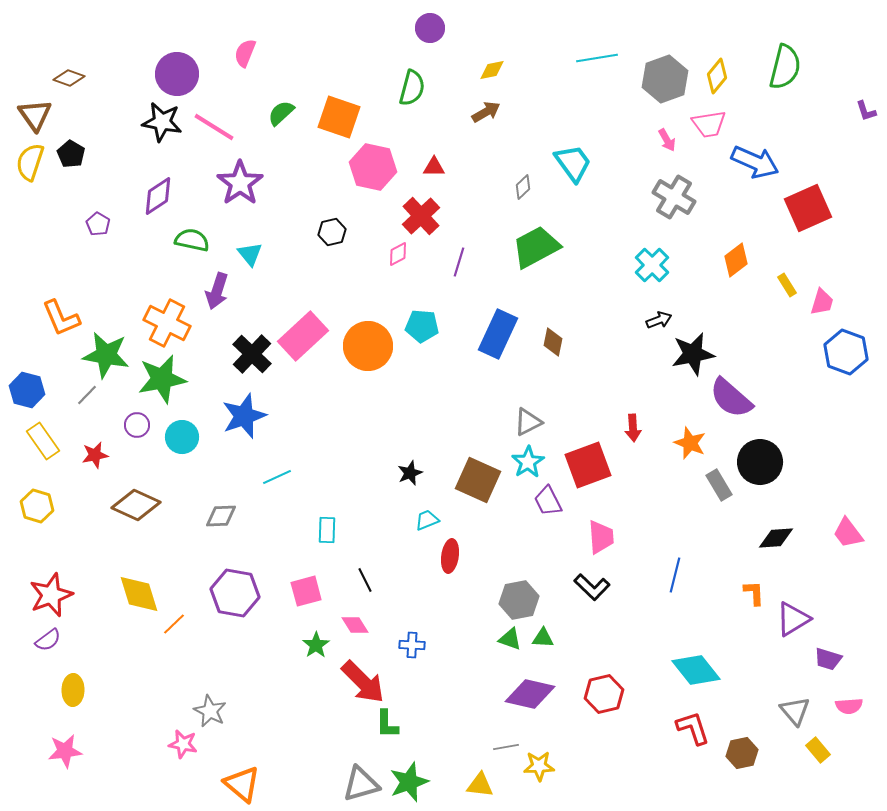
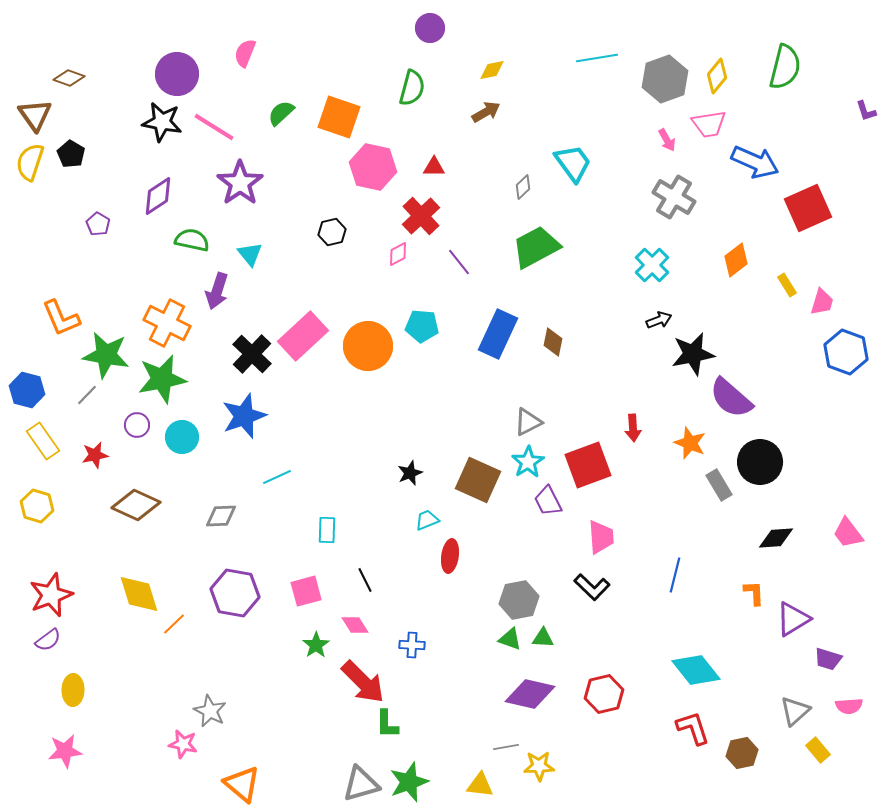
purple line at (459, 262): rotated 56 degrees counterclockwise
gray triangle at (795, 711): rotated 28 degrees clockwise
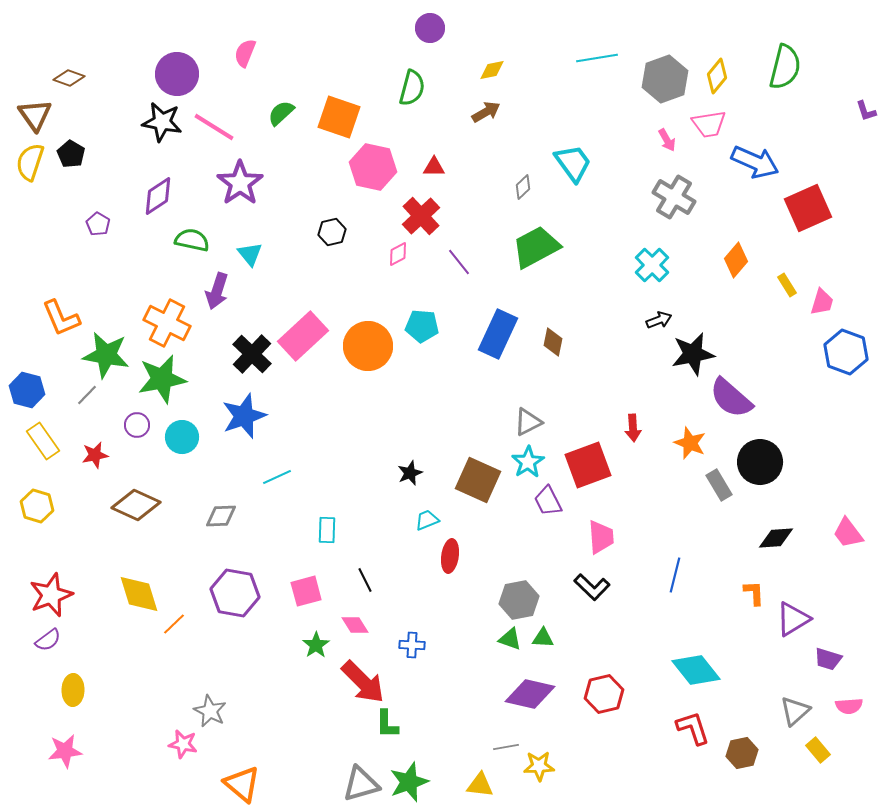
orange diamond at (736, 260): rotated 12 degrees counterclockwise
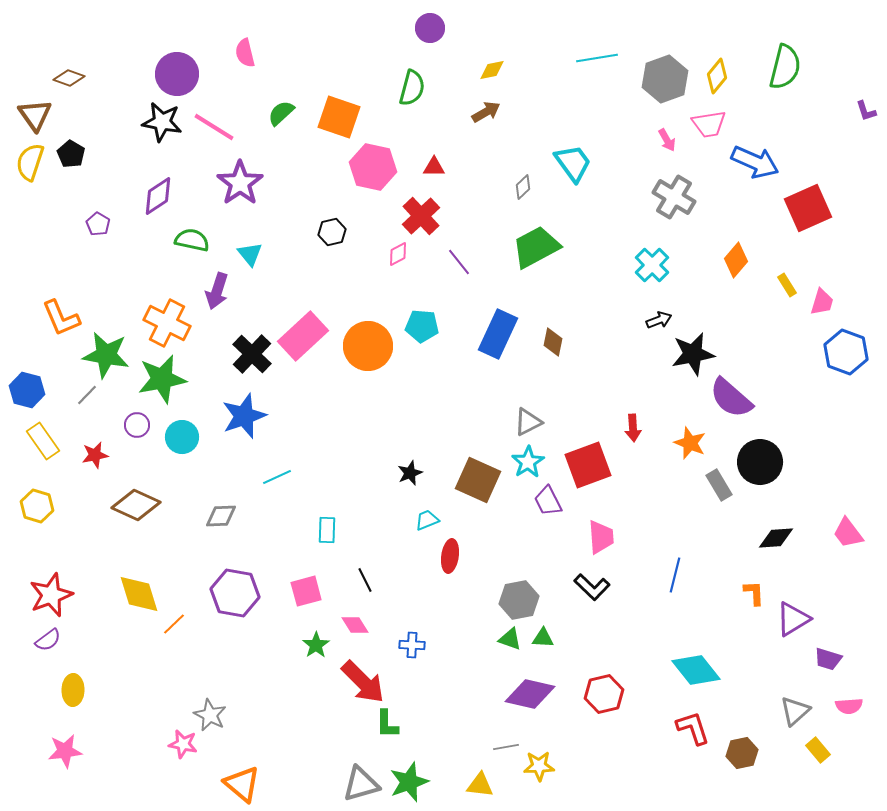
pink semicircle at (245, 53): rotated 36 degrees counterclockwise
gray star at (210, 711): moved 4 px down
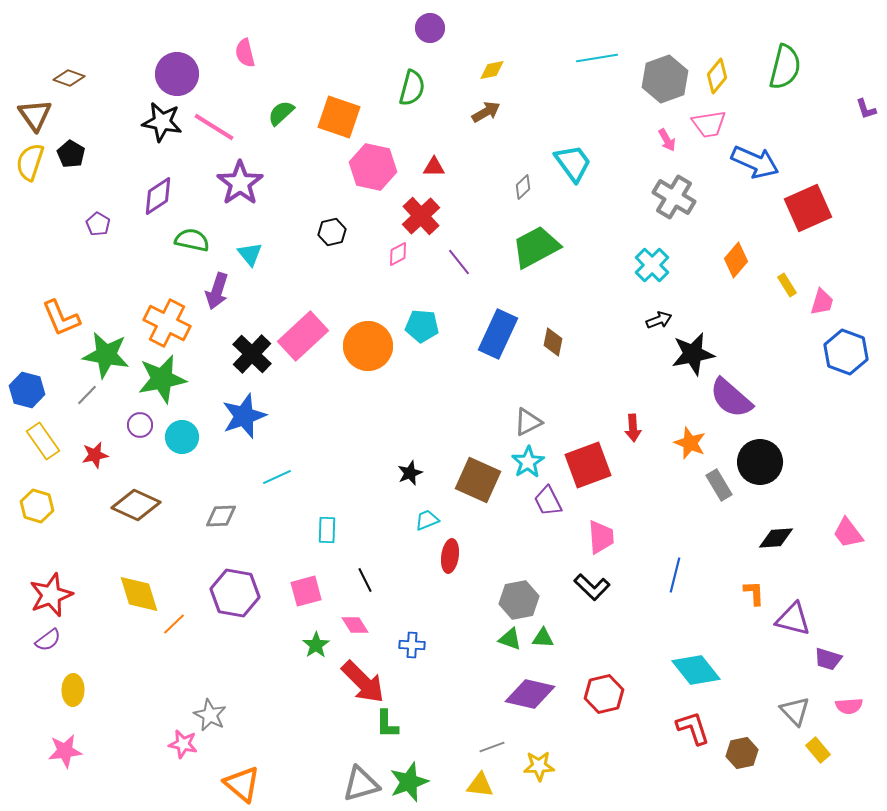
purple L-shape at (866, 111): moved 2 px up
purple circle at (137, 425): moved 3 px right
purple triangle at (793, 619): rotated 45 degrees clockwise
gray triangle at (795, 711): rotated 32 degrees counterclockwise
gray line at (506, 747): moved 14 px left; rotated 10 degrees counterclockwise
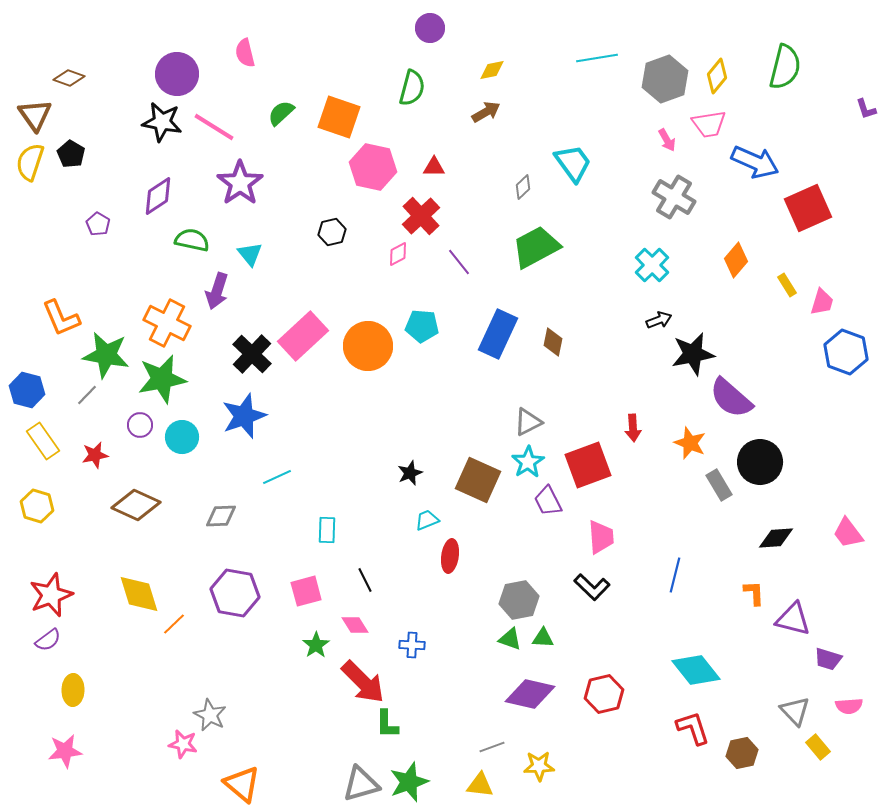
yellow rectangle at (818, 750): moved 3 px up
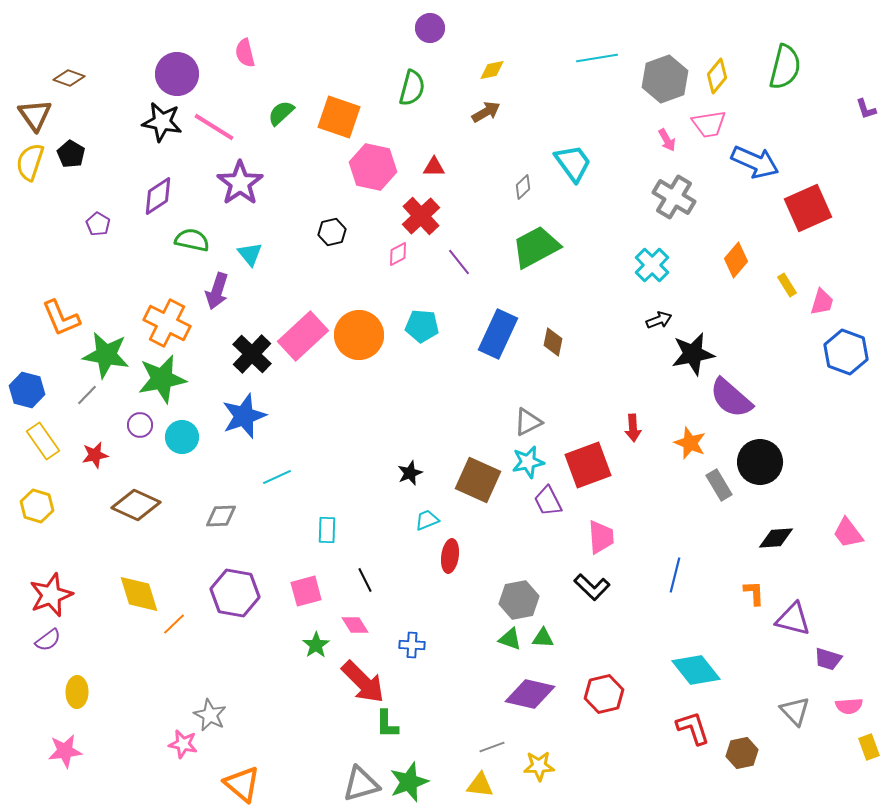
orange circle at (368, 346): moved 9 px left, 11 px up
cyan star at (528, 462): rotated 20 degrees clockwise
yellow ellipse at (73, 690): moved 4 px right, 2 px down
yellow rectangle at (818, 747): moved 51 px right; rotated 20 degrees clockwise
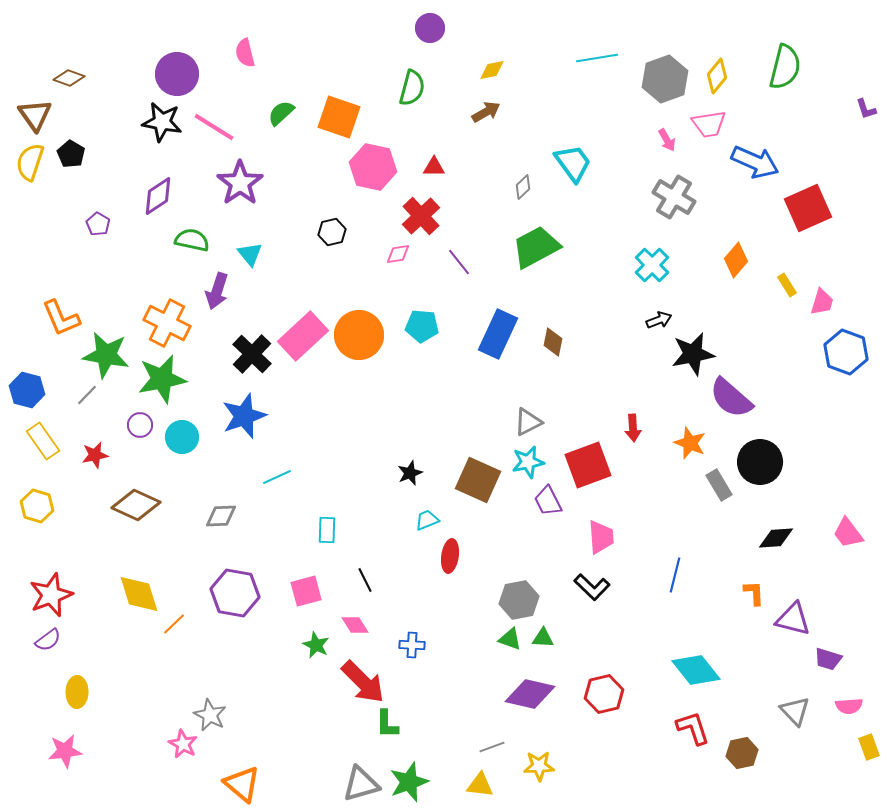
pink diamond at (398, 254): rotated 20 degrees clockwise
green star at (316, 645): rotated 12 degrees counterclockwise
pink star at (183, 744): rotated 16 degrees clockwise
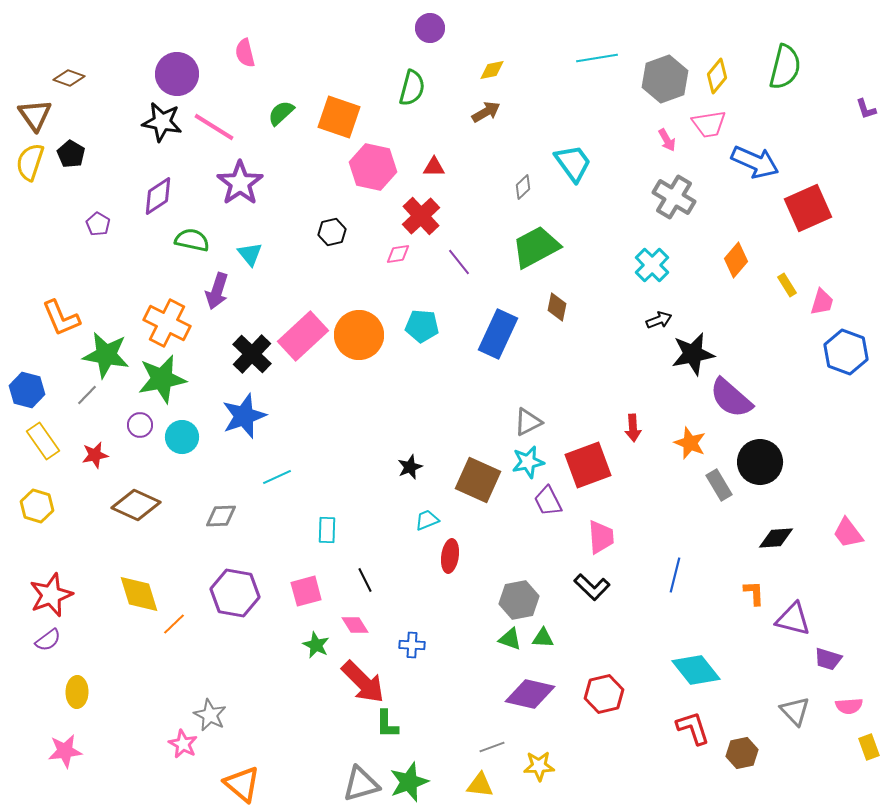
brown diamond at (553, 342): moved 4 px right, 35 px up
black star at (410, 473): moved 6 px up
